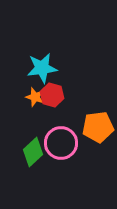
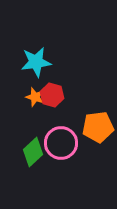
cyan star: moved 6 px left, 6 px up
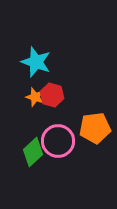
cyan star: rotated 28 degrees clockwise
orange pentagon: moved 3 px left, 1 px down
pink circle: moved 3 px left, 2 px up
